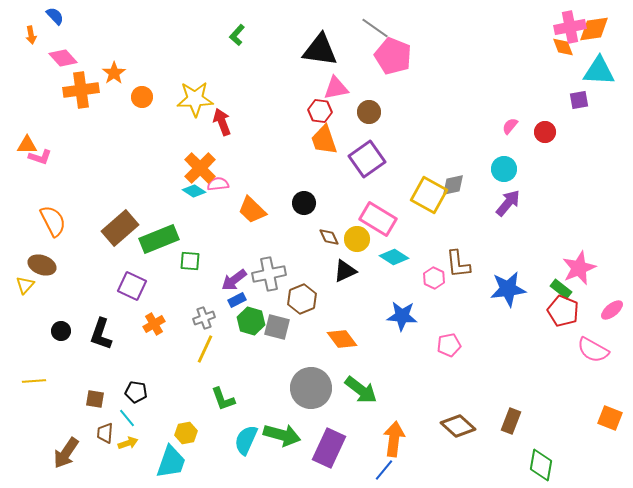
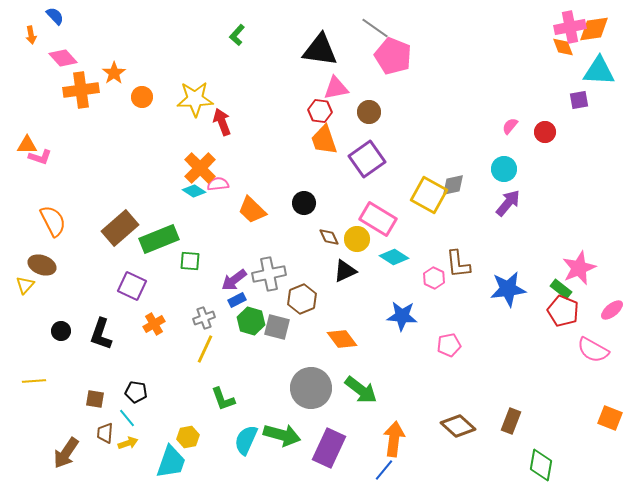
yellow hexagon at (186, 433): moved 2 px right, 4 px down
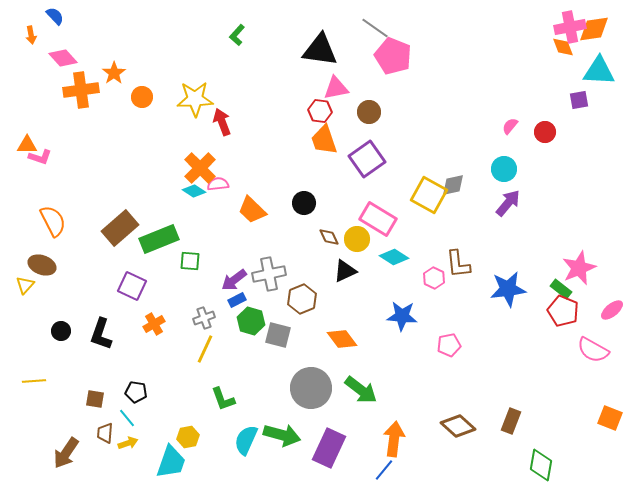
gray square at (277, 327): moved 1 px right, 8 px down
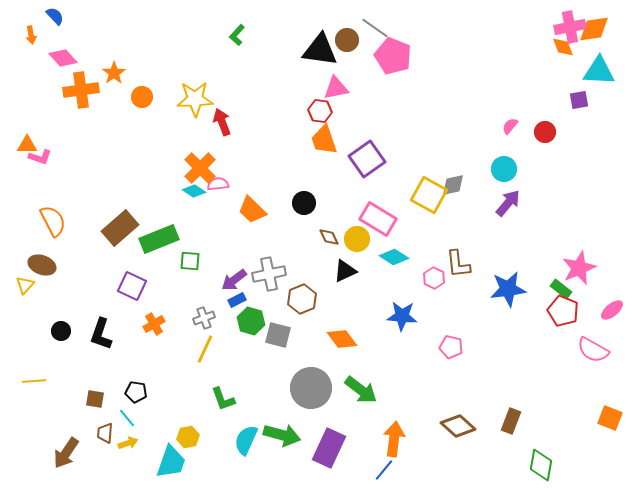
brown circle at (369, 112): moved 22 px left, 72 px up
pink pentagon at (449, 345): moved 2 px right, 2 px down; rotated 25 degrees clockwise
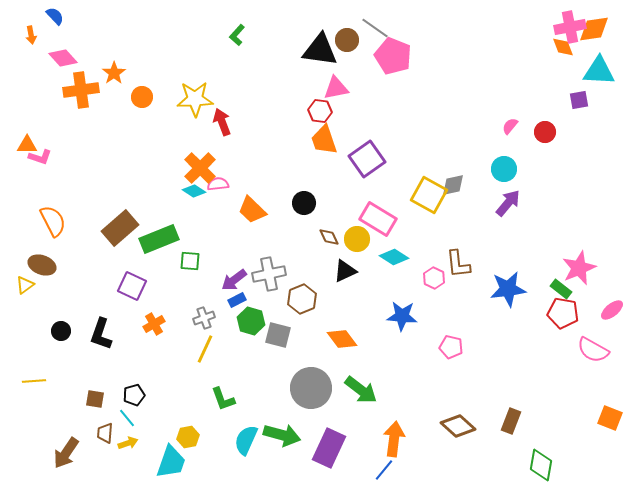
yellow triangle at (25, 285): rotated 12 degrees clockwise
red pentagon at (563, 311): moved 2 px down; rotated 12 degrees counterclockwise
black pentagon at (136, 392): moved 2 px left, 3 px down; rotated 25 degrees counterclockwise
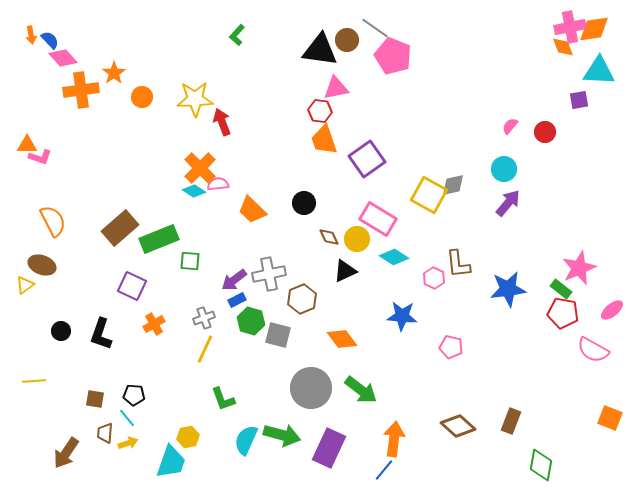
blue semicircle at (55, 16): moved 5 px left, 24 px down
black pentagon at (134, 395): rotated 20 degrees clockwise
